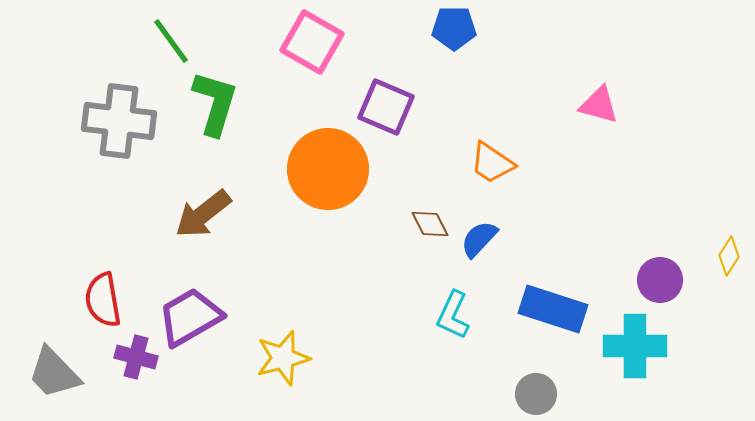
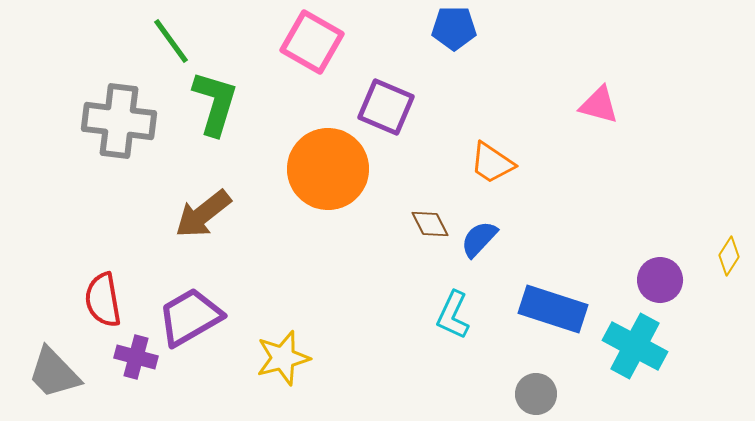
cyan cross: rotated 28 degrees clockwise
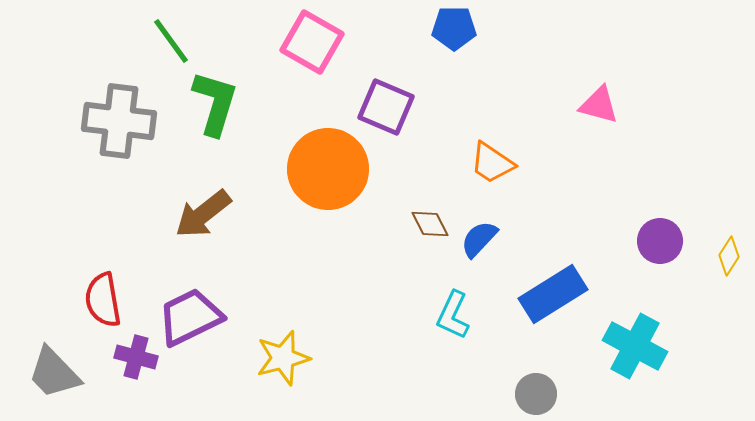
purple circle: moved 39 px up
blue rectangle: moved 15 px up; rotated 50 degrees counterclockwise
purple trapezoid: rotated 4 degrees clockwise
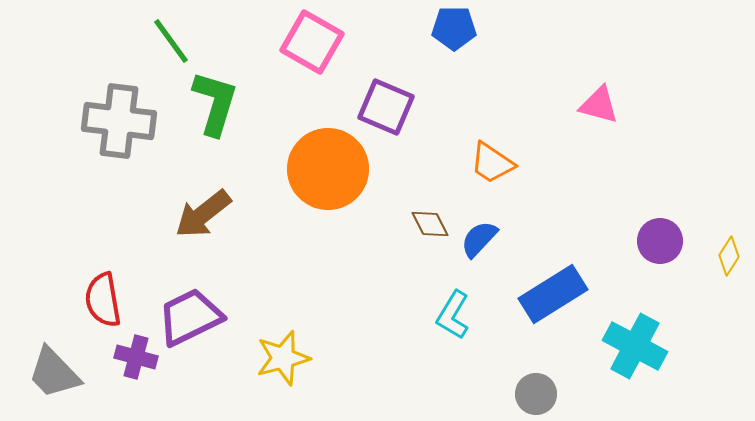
cyan L-shape: rotated 6 degrees clockwise
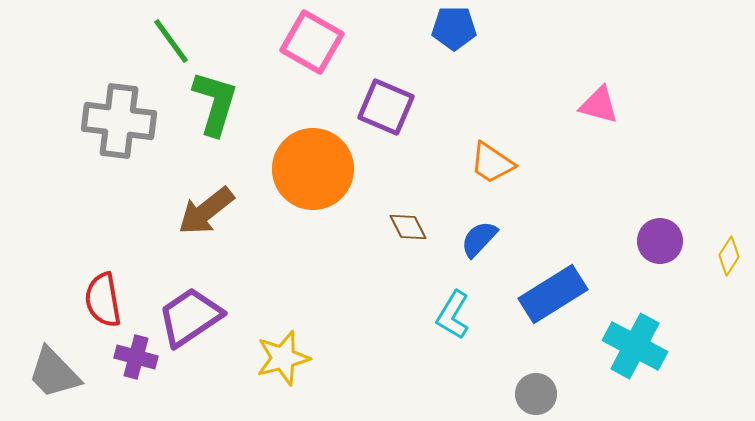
orange circle: moved 15 px left
brown arrow: moved 3 px right, 3 px up
brown diamond: moved 22 px left, 3 px down
purple trapezoid: rotated 8 degrees counterclockwise
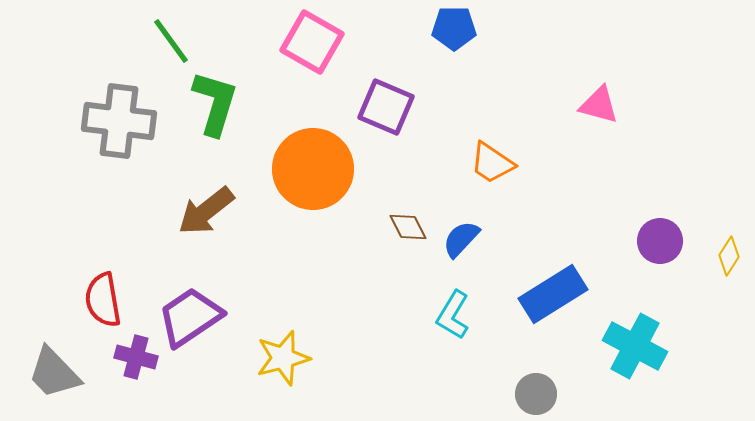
blue semicircle: moved 18 px left
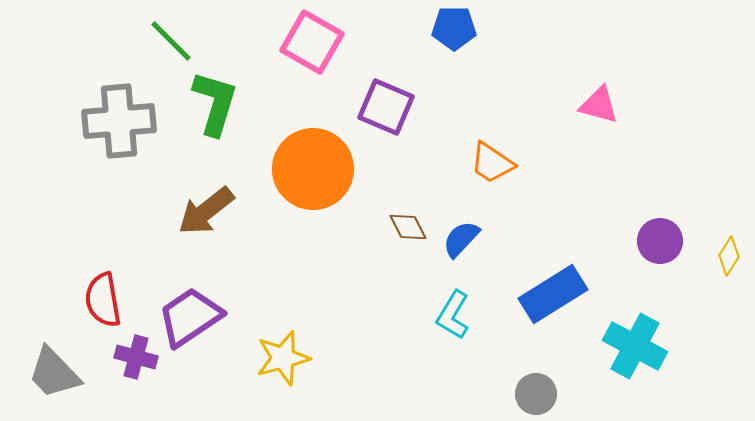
green line: rotated 9 degrees counterclockwise
gray cross: rotated 12 degrees counterclockwise
